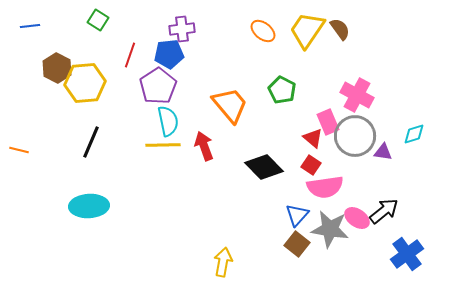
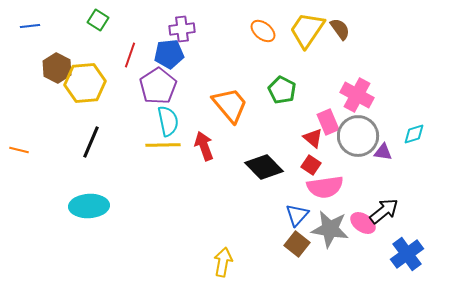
gray circle: moved 3 px right
pink ellipse: moved 6 px right, 5 px down
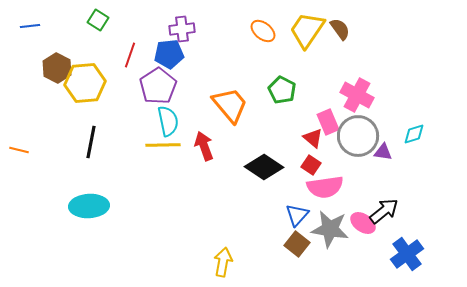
black line: rotated 12 degrees counterclockwise
black diamond: rotated 12 degrees counterclockwise
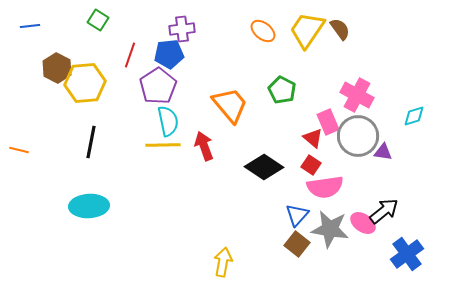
cyan diamond: moved 18 px up
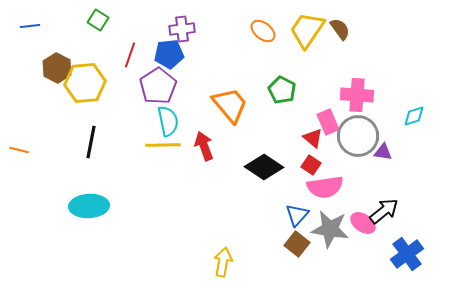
pink cross: rotated 24 degrees counterclockwise
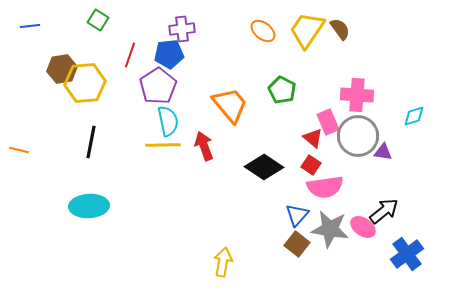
brown hexagon: moved 5 px right, 1 px down; rotated 24 degrees clockwise
pink ellipse: moved 4 px down
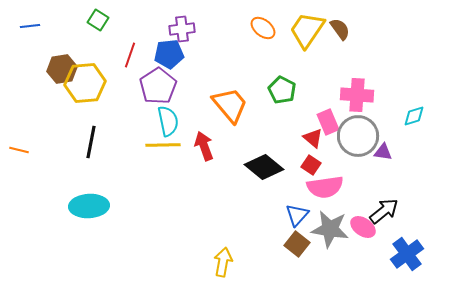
orange ellipse: moved 3 px up
black diamond: rotated 6 degrees clockwise
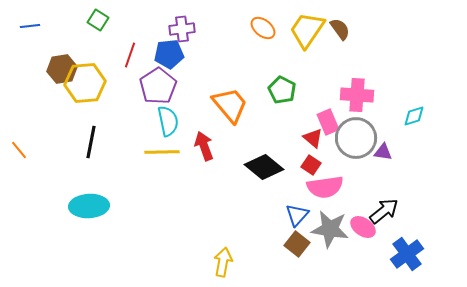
gray circle: moved 2 px left, 2 px down
yellow line: moved 1 px left, 7 px down
orange line: rotated 36 degrees clockwise
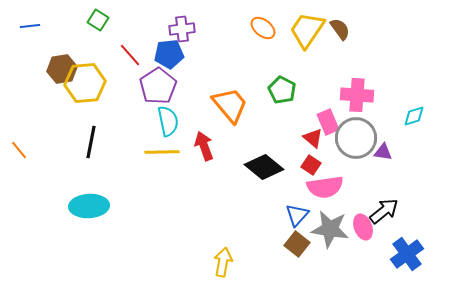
red line: rotated 60 degrees counterclockwise
pink ellipse: rotated 35 degrees clockwise
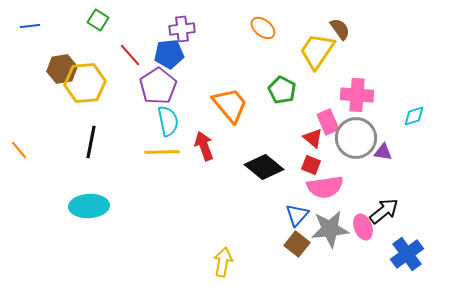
yellow trapezoid: moved 10 px right, 21 px down
red square: rotated 12 degrees counterclockwise
gray star: rotated 15 degrees counterclockwise
